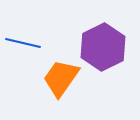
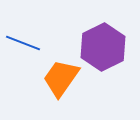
blue line: rotated 8 degrees clockwise
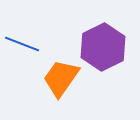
blue line: moved 1 px left, 1 px down
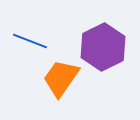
blue line: moved 8 px right, 3 px up
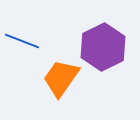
blue line: moved 8 px left
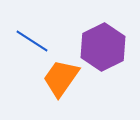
blue line: moved 10 px right; rotated 12 degrees clockwise
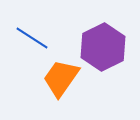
blue line: moved 3 px up
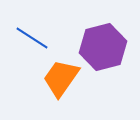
purple hexagon: rotated 12 degrees clockwise
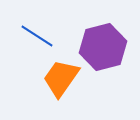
blue line: moved 5 px right, 2 px up
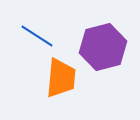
orange trapezoid: rotated 150 degrees clockwise
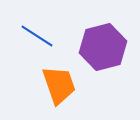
orange trapezoid: moved 2 px left, 7 px down; rotated 24 degrees counterclockwise
